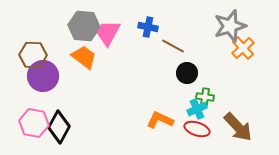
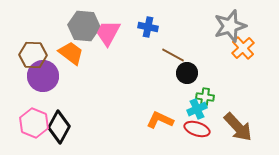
brown line: moved 9 px down
orange trapezoid: moved 13 px left, 4 px up
pink hexagon: rotated 12 degrees clockwise
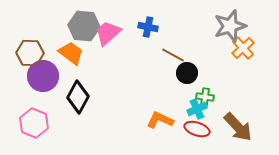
pink trapezoid: rotated 20 degrees clockwise
brown hexagon: moved 3 px left, 2 px up
black diamond: moved 19 px right, 30 px up
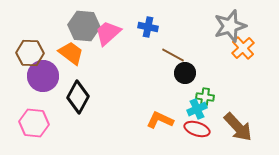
black circle: moved 2 px left
pink hexagon: rotated 16 degrees counterclockwise
